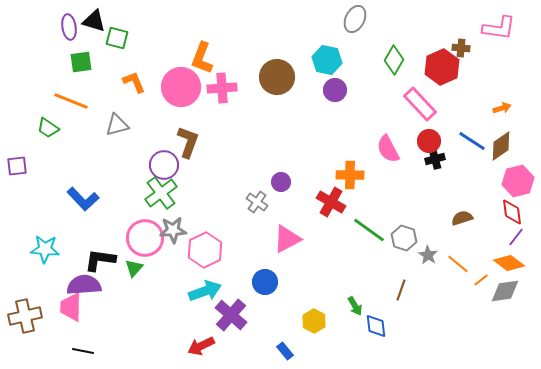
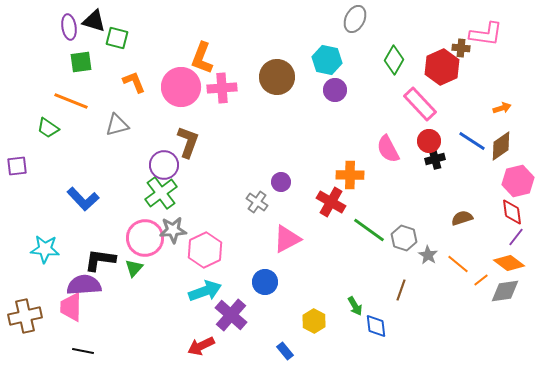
pink L-shape at (499, 28): moved 13 px left, 6 px down
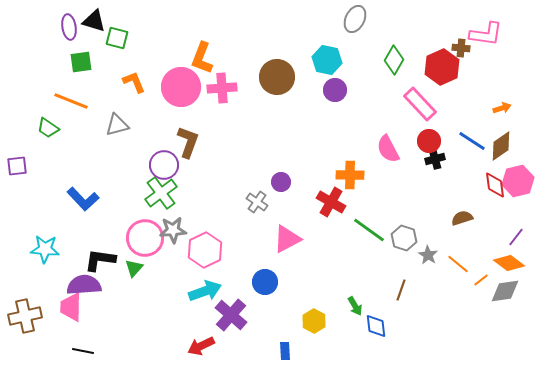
red diamond at (512, 212): moved 17 px left, 27 px up
blue rectangle at (285, 351): rotated 36 degrees clockwise
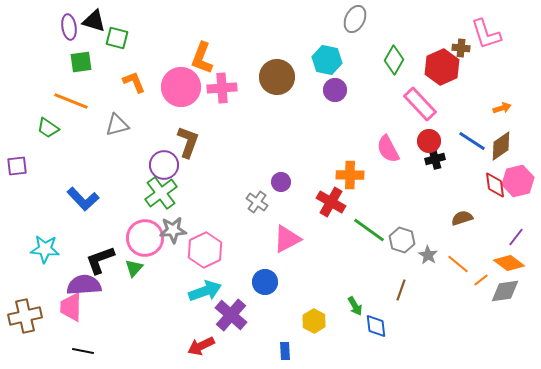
pink L-shape at (486, 34): rotated 64 degrees clockwise
gray hexagon at (404, 238): moved 2 px left, 2 px down
black L-shape at (100, 260): rotated 28 degrees counterclockwise
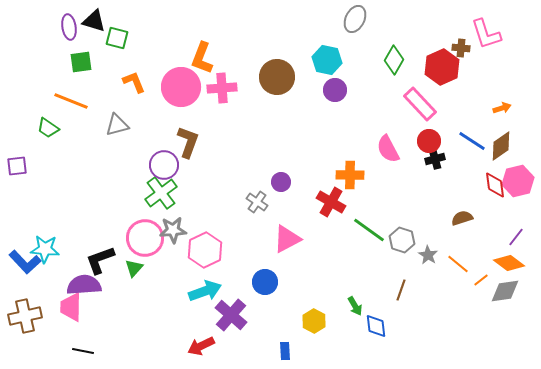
blue L-shape at (83, 199): moved 58 px left, 63 px down
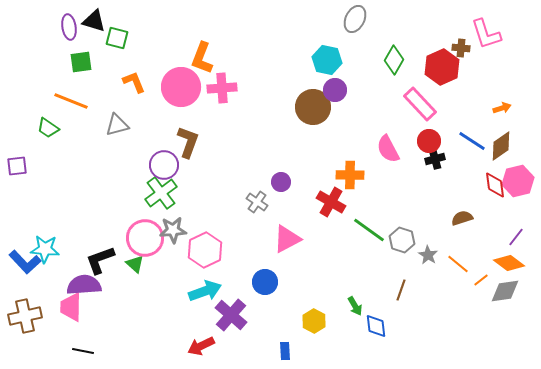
brown circle at (277, 77): moved 36 px right, 30 px down
green triangle at (134, 268): moved 1 px right, 4 px up; rotated 30 degrees counterclockwise
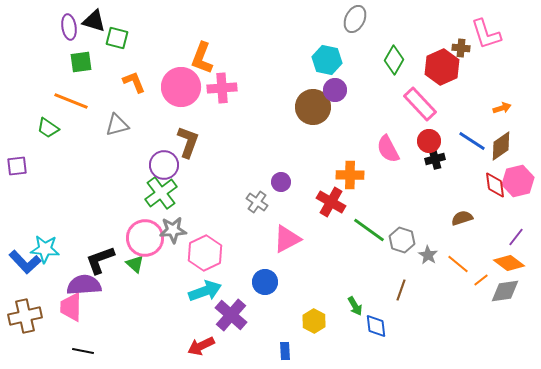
pink hexagon at (205, 250): moved 3 px down
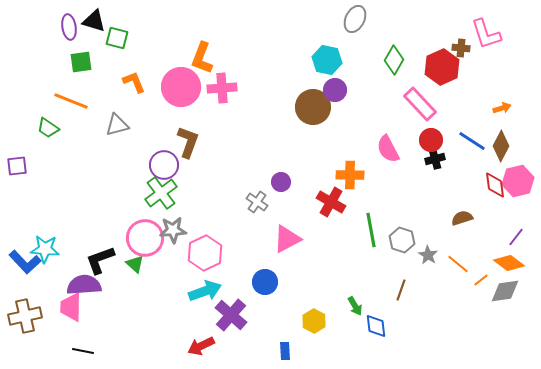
red circle at (429, 141): moved 2 px right, 1 px up
brown diamond at (501, 146): rotated 28 degrees counterclockwise
green line at (369, 230): moved 2 px right; rotated 44 degrees clockwise
